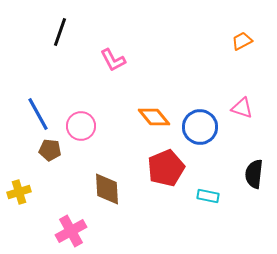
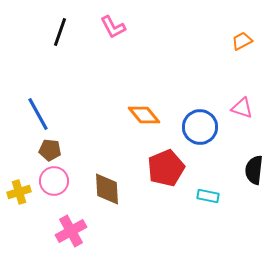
pink L-shape: moved 33 px up
orange diamond: moved 10 px left, 2 px up
pink circle: moved 27 px left, 55 px down
black semicircle: moved 4 px up
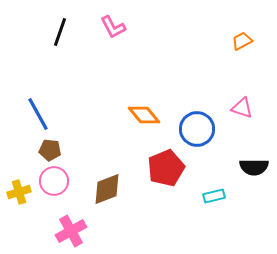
blue circle: moved 3 px left, 2 px down
black semicircle: moved 3 px up; rotated 96 degrees counterclockwise
brown diamond: rotated 72 degrees clockwise
cyan rectangle: moved 6 px right; rotated 25 degrees counterclockwise
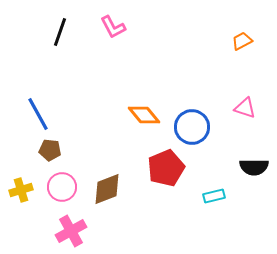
pink triangle: moved 3 px right
blue circle: moved 5 px left, 2 px up
pink circle: moved 8 px right, 6 px down
yellow cross: moved 2 px right, 2 px up
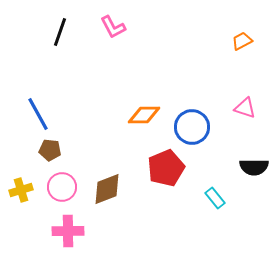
orange diamond: rotated 52 degrees counterclockwise
cyan rectangle: moved 1 px right, 2 px down; rotated 65 degrees clockwise
pink cross: moved 3 px left; rotated 28 degrees clockwise
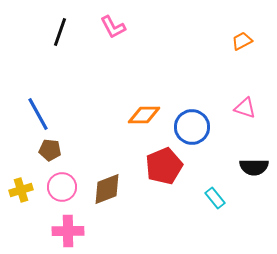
red pentagon: moved 2 px left, 2 px up
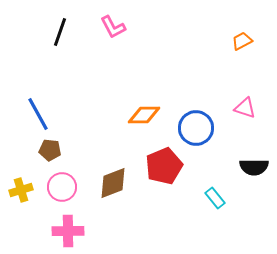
blue circle: moved 4 px right, 1 px down
brown diamond: moved 6 px right, 6 px up
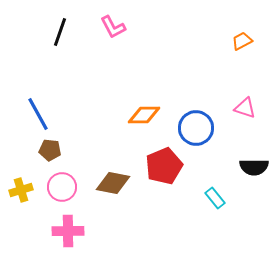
brown diamond: rotated 32 degrees clockwise
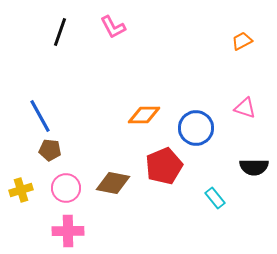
blue line: moved 2 px right, 2 px down
pink circle: moved 4 px right, 1 px down
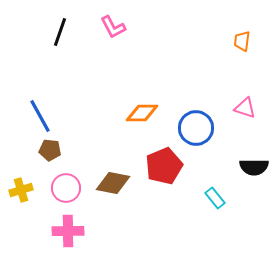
orange trapezoid: rotated 55 degrees counterclockwise
orange diamond: moved 2 px left, 2 px up
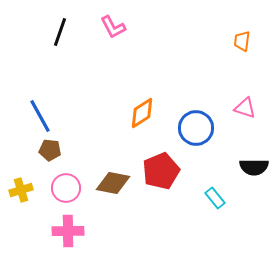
orange diamond: rotated 32 degrees counterclockwise
red pentagon: moved 3 px left, 5 px down
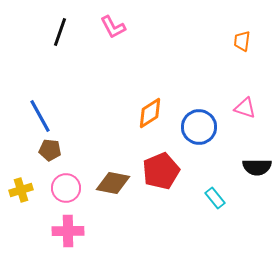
orange diamond: moved 8 px right
blue circle: moved 3 px right, 1 px up
black semicircle: moved 3 px right
